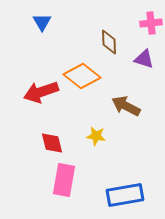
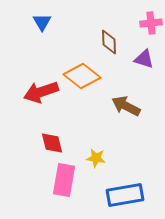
yellow star: moved 22 px down
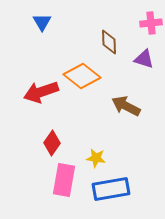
red diamond: rotated 50 degrees clockwise
blue rectangle: moved 14 px left, 6 px up
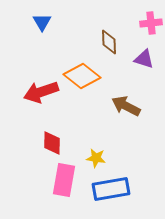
red diamond: rotated 35 degrees counterclockwise
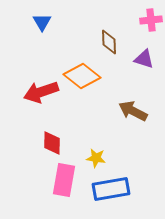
pink cross: moved 3 px up
brown arrow: moved 7 px right, 5 px down
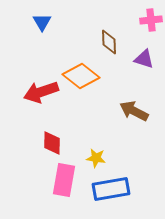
orange diamond: moved 1 px left
brown arrow: moved 1 px right
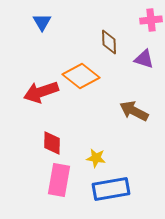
pink rectangle: moved 5 px left
